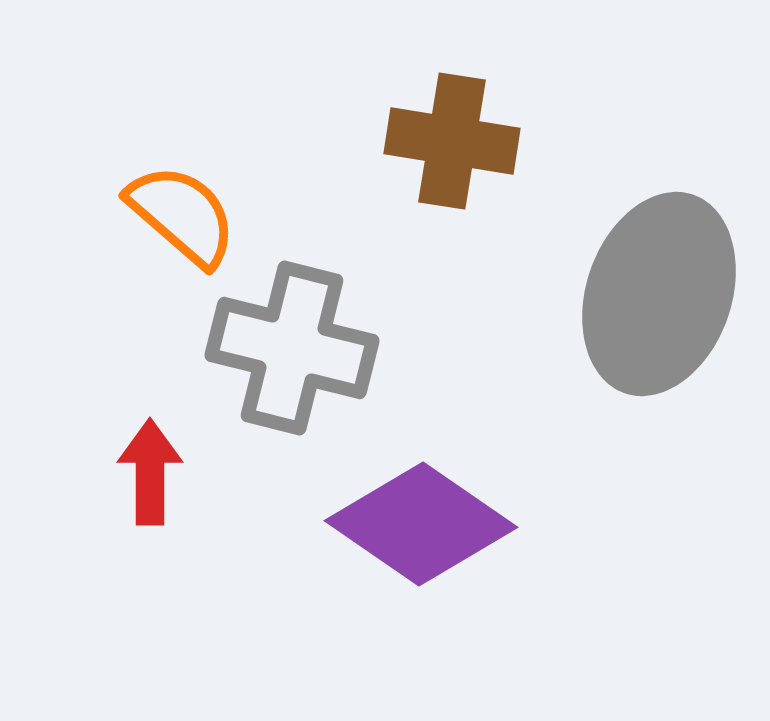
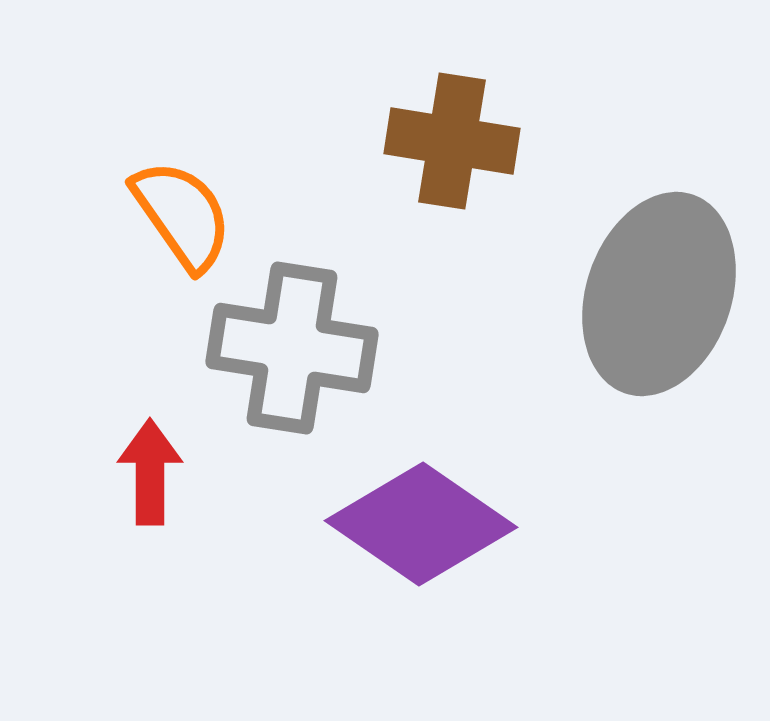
orange semicircle: rotated 14 degrees clockwise
gray cross: rotated 5 degrees counterclockwise
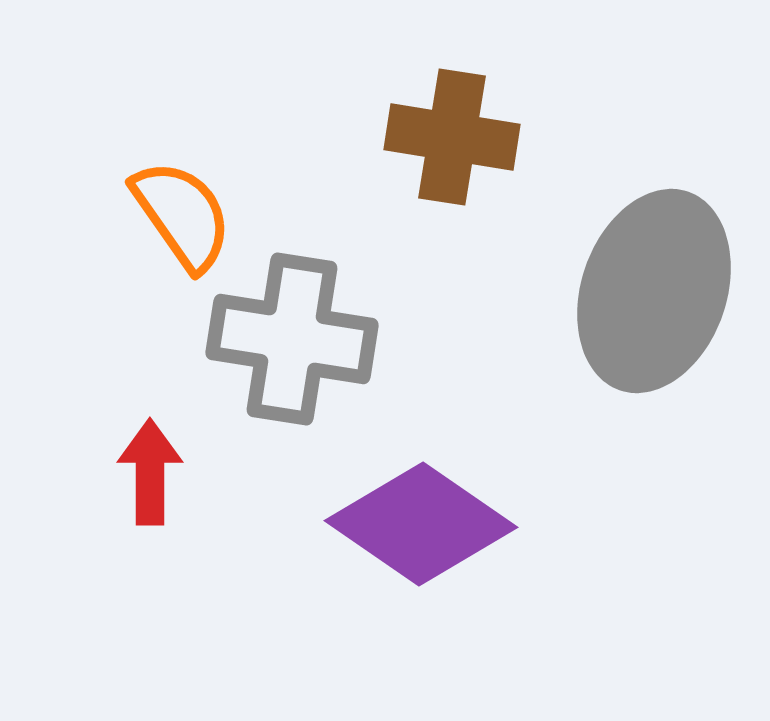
brown cross: moved 4 px up
gray ellipse: moved 5 px left, 3 px up
gray cross: moved 9 px up
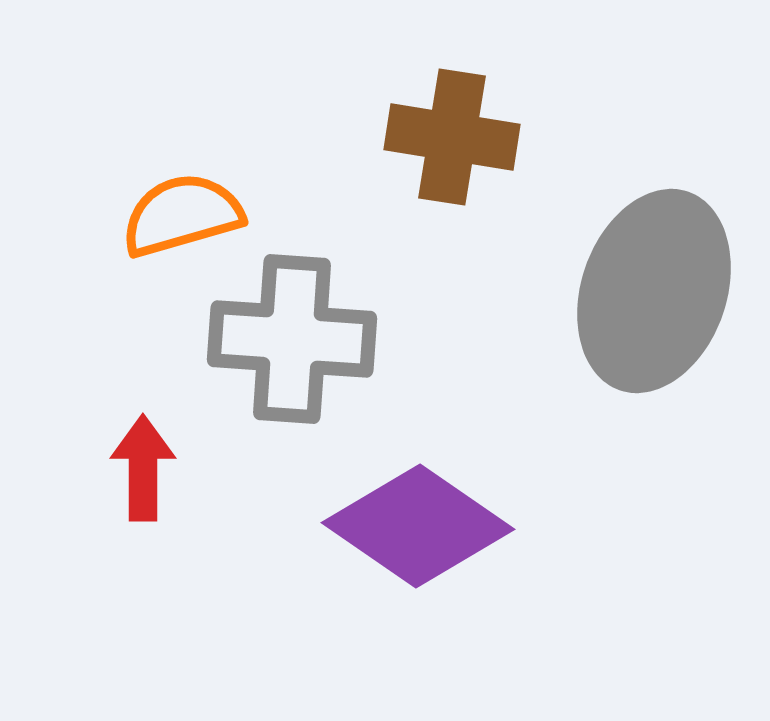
orange semicircle: rotated 71 degrees counterclockwise
gray cross: rotated 5 degrees counterclockwise
red arrow: moved 7 px left, 4 px up
purple diamond: moved 3 px left, 2 px down
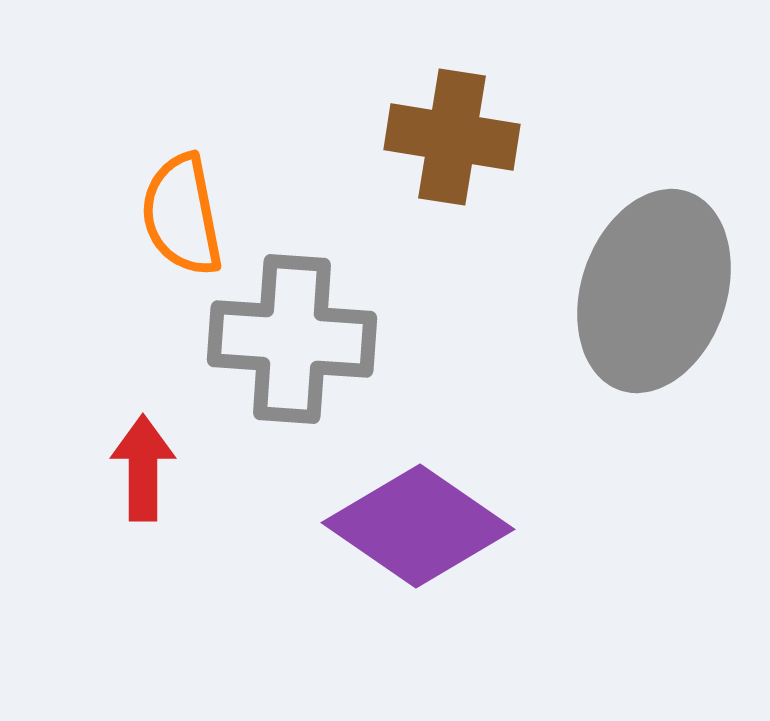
orange semicircle: rotated 85 degrees counterclockwise
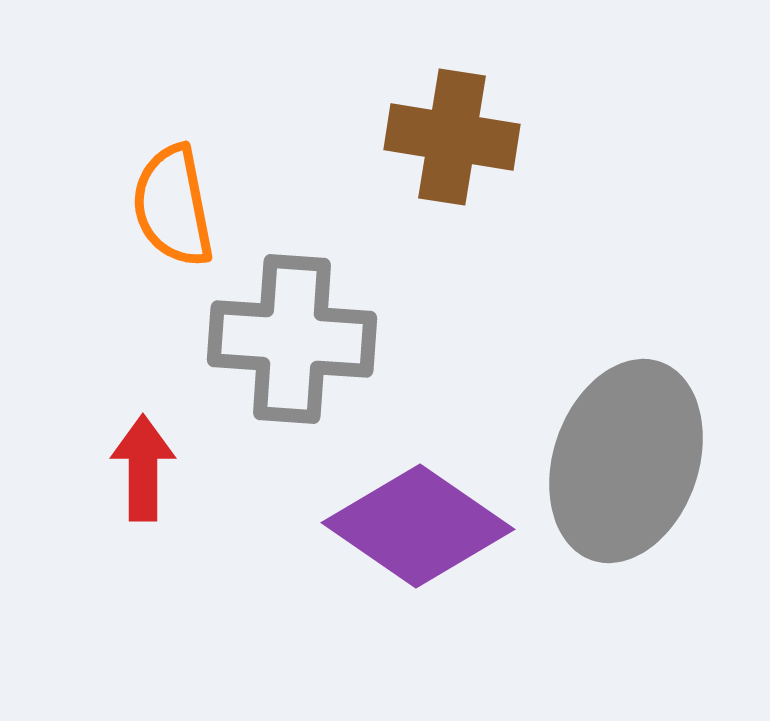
orange semicircle: moved 9 px left, 9 px up
gray ellipse: moved 28 px left, 170 px down
